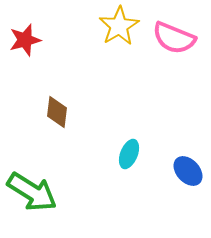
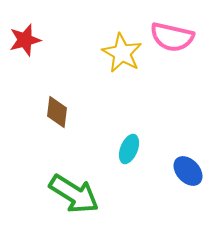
yellow star: moved 3 px right, 27 px down; rotated 12 degrees counterclockwise
pink semicircle: moved 2 px left, 1 px up; rotated 9 degrees counterclockwise
cyan ellipse: moved 5 px up
green arrow: moved 42 px right, 2 px down
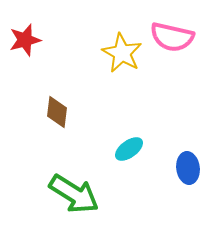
cyan ellipse: rotated 32 degrees clockwise
blue ellipse: moved 3 px up; rotated 36 degrees clockwise
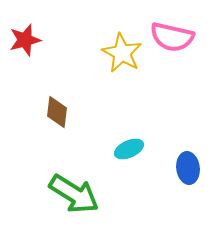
cyan ellipse: rotated 12 degrees clockwise
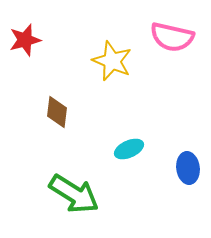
yellow star: moved 10 px left, 8 px down; rotated 6 degrees counterclockwise
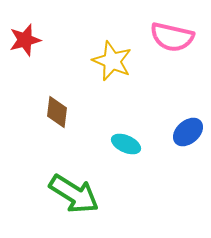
cyan ellipse: moved 3 px left, 5 px up; rotated 48 degrees clockwise
blue ellipse: moved 36 px up; rotated 56 degrees clockwise
